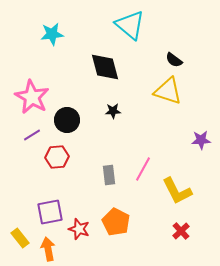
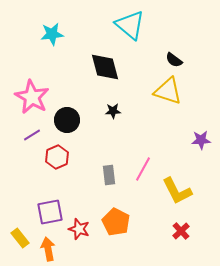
red hexagon: rotated 20 degrees counterclockwise
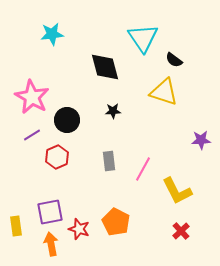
cyan triangle: moved 13 px right, 13 px down; rotated 16 degrees clockwise
yellow triangle: moved 4 px left, 1 px down
gray rectangle: moved 14 px up
yellow rectangle: moved 4 px left, 12 px up; rotated 30 degrees clockwise
orange arrow: moved 3 px right, 5 px up
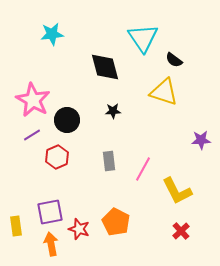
pink star: moved 1 px right, 3 px down
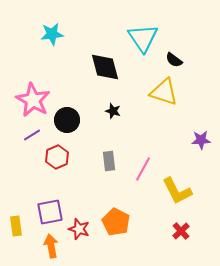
black star: rotated 21 degrees clockwise
orange arrow: moved 2 px down
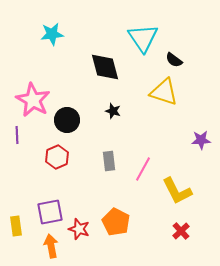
purple line: moved 15 px left; rotated 60 degrees counterclockwise
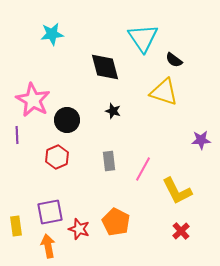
orange arrow: moved 3 px left
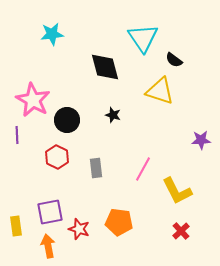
yellow triangle: moved 4 px left, 1 px up
black star: moved 4 px down
red hexagon: rotated 10 degrees counterclockwise
gray rectangle: moved 13 px left, 7 px down
orange pentagon: moved 3 px right; rotated 20 degrees counterclockwise
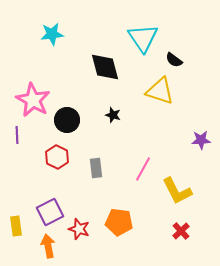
purple square: rotated 16 degrees counterclockwise
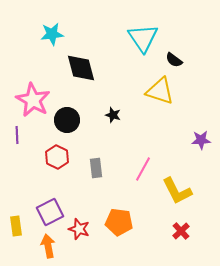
black diamond: moved 24 px left, 1 px down
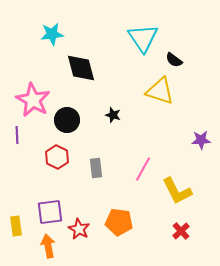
purple square: rotated 20 degrees clockwise
red star: rotated 10 degrees clockwise
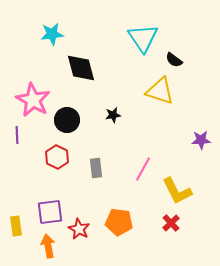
black star: rotated 28 degrees counterclockwise
red cross: moved 10 px left, 8 px up
